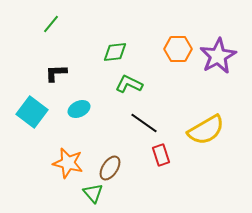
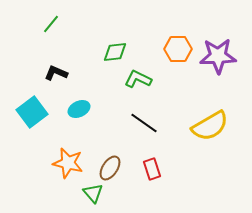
purple star: rotated 27 degrees clockwise
black L-shape: rotated 25 degrees clockwise
green L-shape: moved 9 px right, 5 px up
cyan square: rotated 16 degrees clockwise
yellow semicircle: moved 4 px right, 4 px up
red rectangle: moved 9 px left, 14 px down
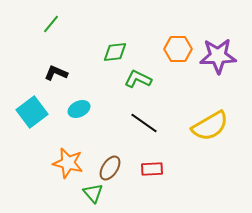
red rectangle: rotated 75 degrees counterclockwise
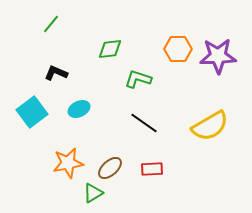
green diamond: moved 5 px left, 3 px up
green L-shape: rotated 8 degrees counterclockwise
orange star: rotated 24 degrees counterclockwise
brown ellipse: rotated 15 degrees clockwise
green triangle: rotated 40 degrees clockwise
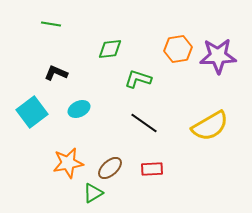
green line: rotated 60 degrees clockwise
orange hexagon: rotated 8 degrees counterclockwise
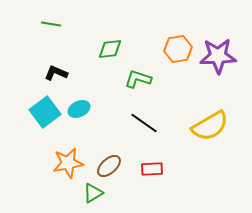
cyan square: moved 13 px right
brown ellipse: moved 1 px left, 2 px up
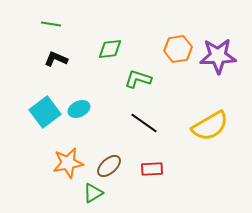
black L-shape: moved 14 px up
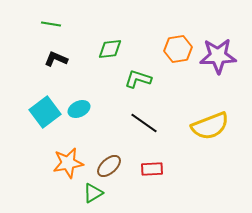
yellow semicircle: rotated 9 degrees clockwise
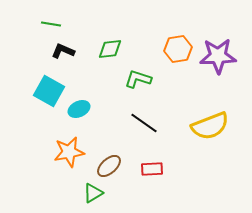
black L-shape: moved 7 px right, 8 px up
cyan square: moved 4 px right, 21 px up; rotated 24 degrees counterclockwise
orange star: moved 1 px right, 11 px up
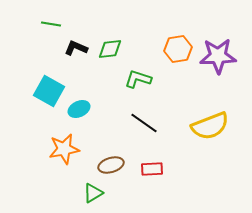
black L-shape: moved 13 px right, 3 px up
orange star: moved 5 px left, 3 px up
brown ellipse: moved 2 px right, 1 px up; rotated 25 degrees clockwise
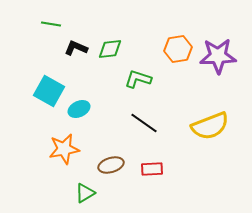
green triangle: moved 8 px left
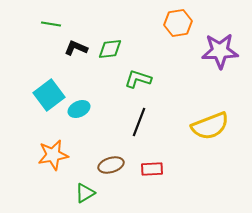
orange hexagon: moved 26 px up
purple star: moved 2 px right, 5 px up
cyan square: moved 4 px down; rotated 24 degrees clockwise
black line: moved 5 px left, 1 px up; rotated 76 degrees clockwise
orange star: moved 11 px left, 6 px down
